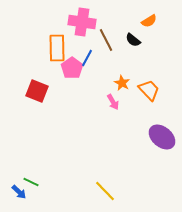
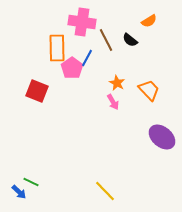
black semicircle: moved 3 px left
orange star: moved 5 px left
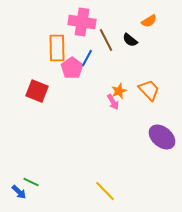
orange star: moved 2 px right, 8 px down; rotated 21 degrees clockwise
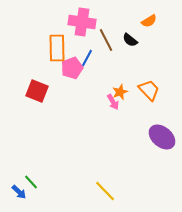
pink pentagon: rotated 15 degrees clockwise
orange star: moved 1 px right, 1 px down
green line: rotated 21 degrees clockwise
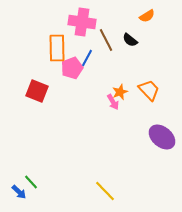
orange semicircle: moved 2 px left, 5 px up
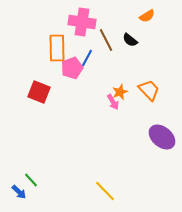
red square: moved 2 px right, 1 px down
green line: moved 2 px up
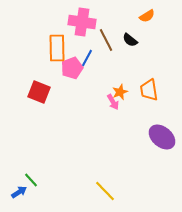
orange trapezoid: rotated 145 degrees counterclockwise
blue arrow: rotated 77 degrees counterclockwise
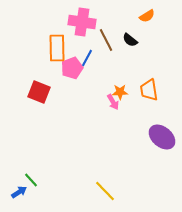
orange star: rotated 21 degrees clockwise
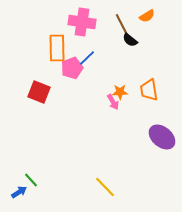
brown line: moved 16 px right, 15 px up
blue line: rotated 18 degrees clockwise
yellow line: moved 4 px up
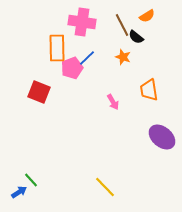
black semicircle: moved 6 px right, 3 px up
orange star: moved 3 px right, 35 px up; rotated 21 degrees clockwise
